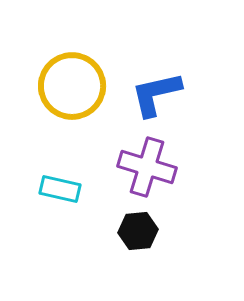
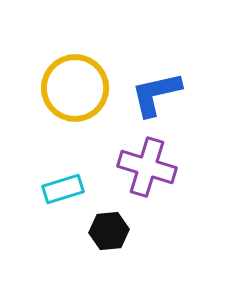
yellow circle: moved 3 px right, 2 px down
cyan rectangle: moved 3 px right; rotated 30 degrees counterclockwise
black hexagon: moved 29 px left
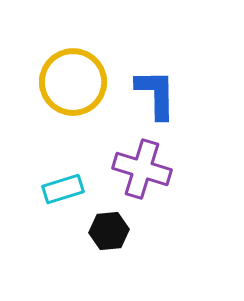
yellow circle: moved 2 px left, 6 px up
blue L-shape: rotated 102 degrees clockwise
purple cross: moved 5 px left, 2 px down
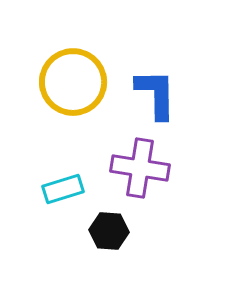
purple cross: moved 2 px left, 1 px up; rotated 8 degrees counterclockwise
black hexagon: rotated 9 degrees clockwise
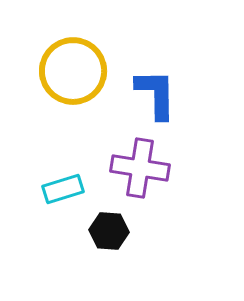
yellow circle: moved 11 px up
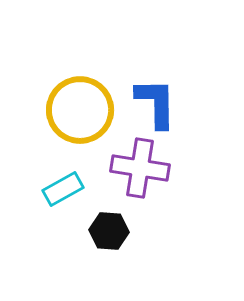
yellow circle: moved 7 px right, 39 px down
blue L-shape: moved 9 px down
cyan rectangle: rotated 12 degrees counterclockwise
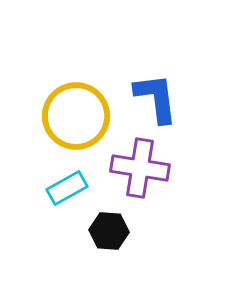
blue L-shape: moved 5 px up; rotated 6 degrees counterclockwise
yellow circle: moved 4 px left, 6 px down
cyan rectangle: moved 4 px right, 1 px up
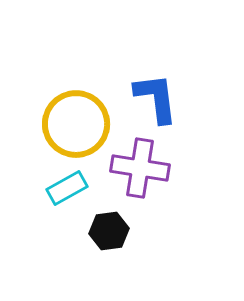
yellow circle: moved 8 px down
black hexagon: rotated 12 degrees counterclockwise
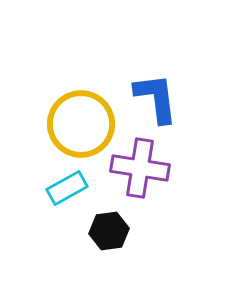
yellow circle: moved 5 px right
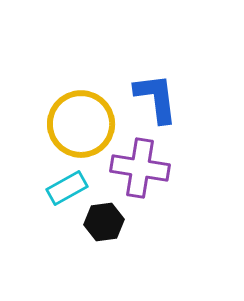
black hexagon: moved 5 px left, 9 px up
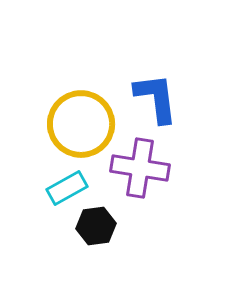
black hexagon: moved 8 px left, 4 px down
